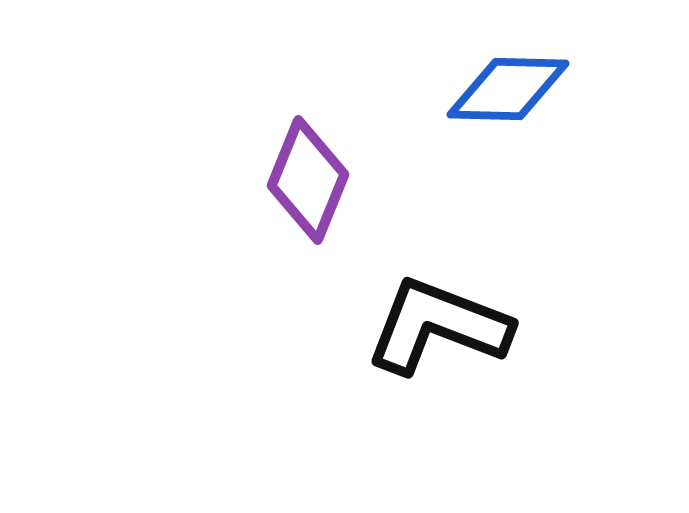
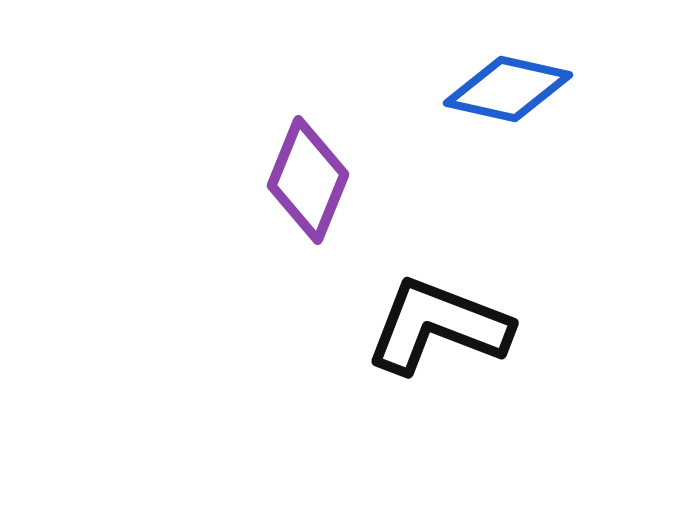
blue diamond: rotated 11 degrees clockwise
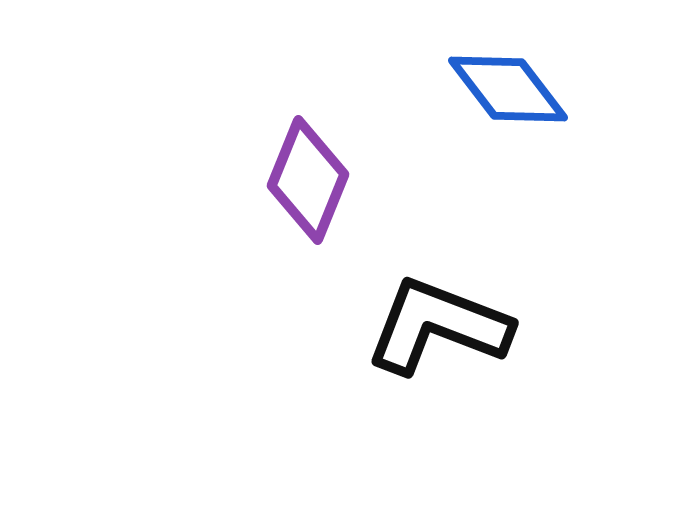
blue diamond: rotated 40 degrees clockwise
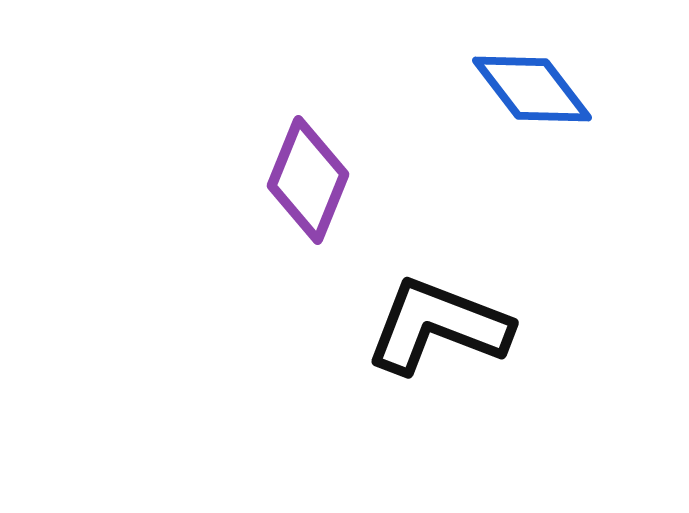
blue diamond: moved 24 px right
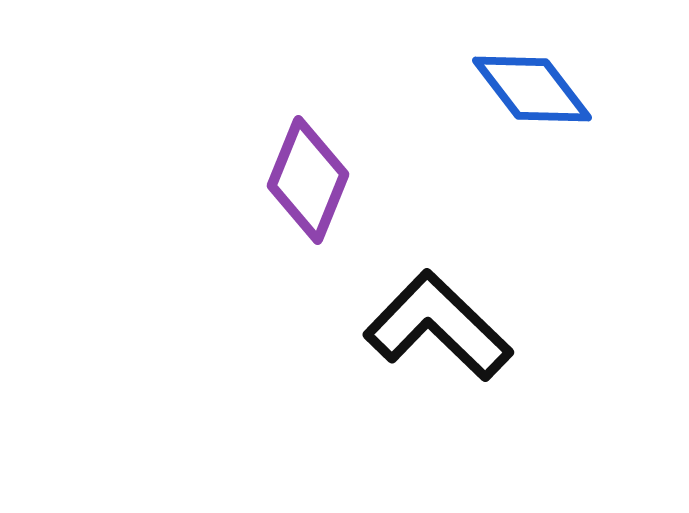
black L-shape: rotated 23 degrees clockwise
